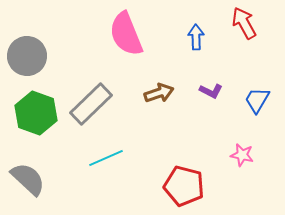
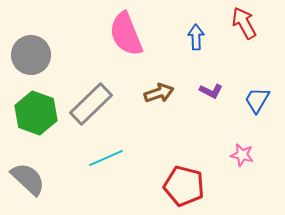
gray circle: moved 4 px right, 1 px up
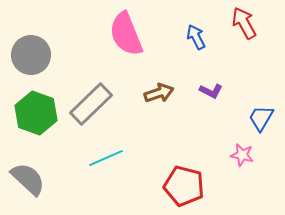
blue arrow: rotated 25 degrees counterclockwise
blue trapezoid: moved 4 px right, 18 px down
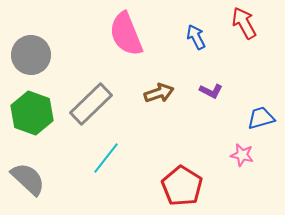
green hexagon: moved 4 px left
blue trapezoid: rotated 44 degrees clockwise
cyan line: rotated 28 degrees counterclockwise
red pentagon: moved 2 px left; rotated 18 degrees clockwise
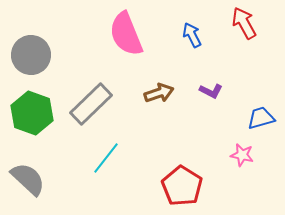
blue arrow: moved 4 px left, 2 px up
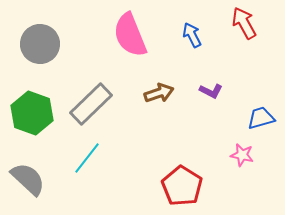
pink semicircle: moved 4 px right, 1 px down
gray circle: moved 9 px right, 11 px up
cyan line: moved 19 px left
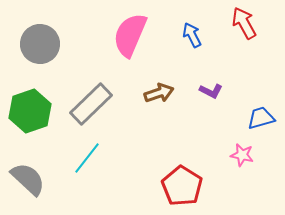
pink semicircle: rotated 45 degrees clockwise
green hexagon: moved 2 px left, 2 px up; rotated 21 degrees clockwise
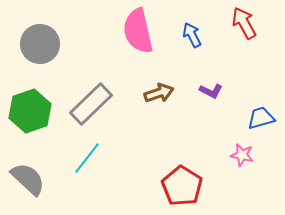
pink semicircle: moved 8 px right, 4 px up; rotated 36 degrees counterclockwise
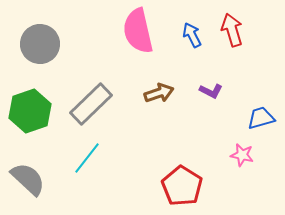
red arrow: moved 12 px left, 7 px down; rotated 12 degrees clockwise
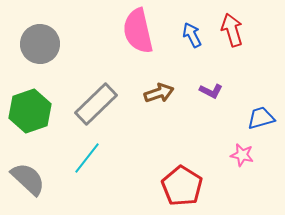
gray rectangle: moved 5 px right
